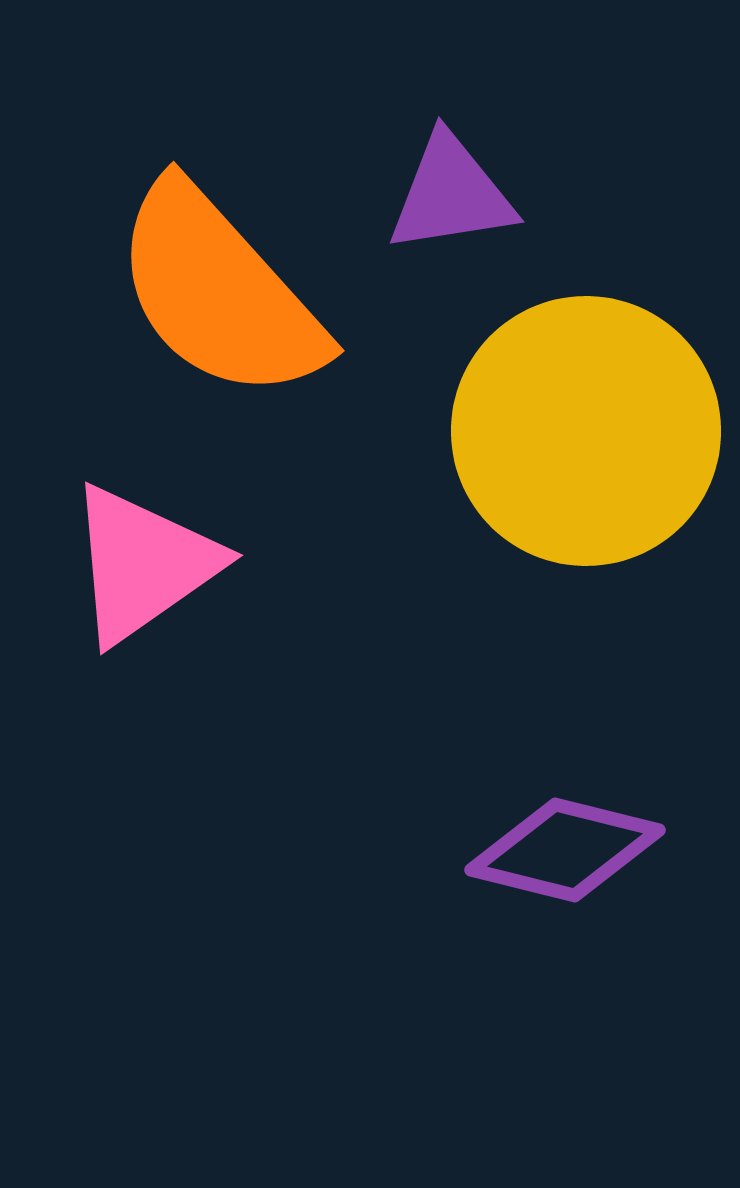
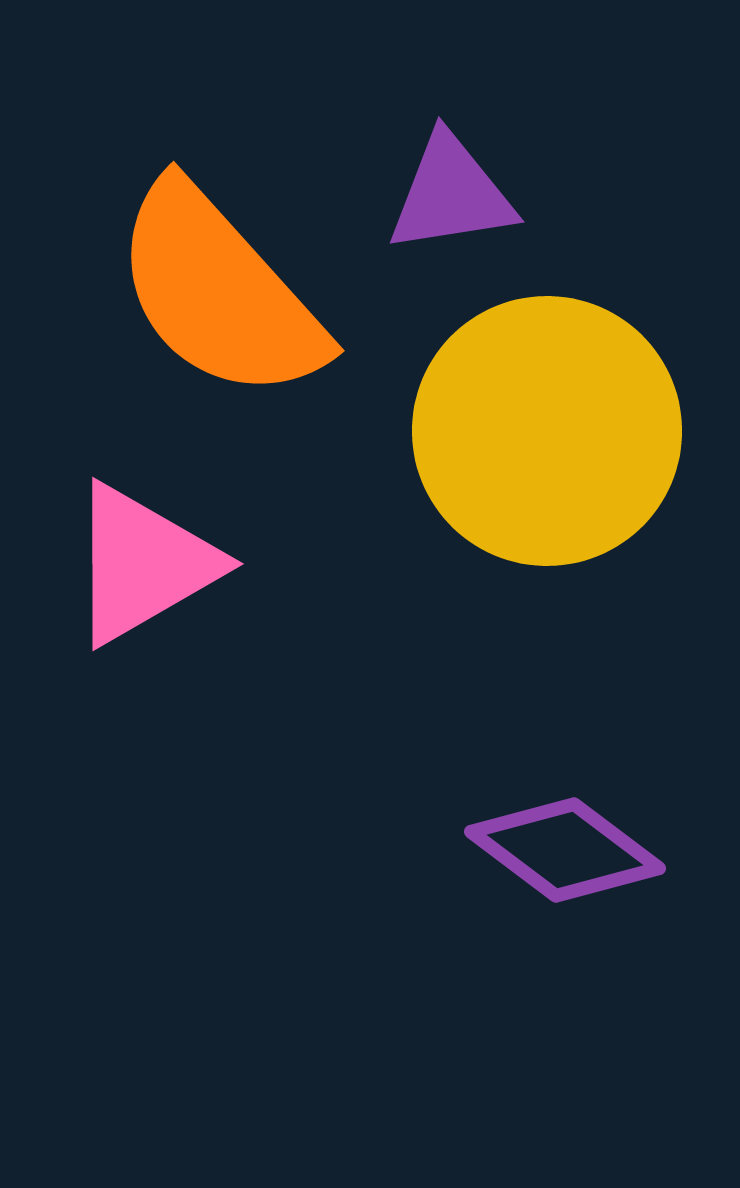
yellow circle: moved 39 px left
pink triangle: rotated 5 degrees clockwise
purple diamond: rotated 23 degrees clockwise
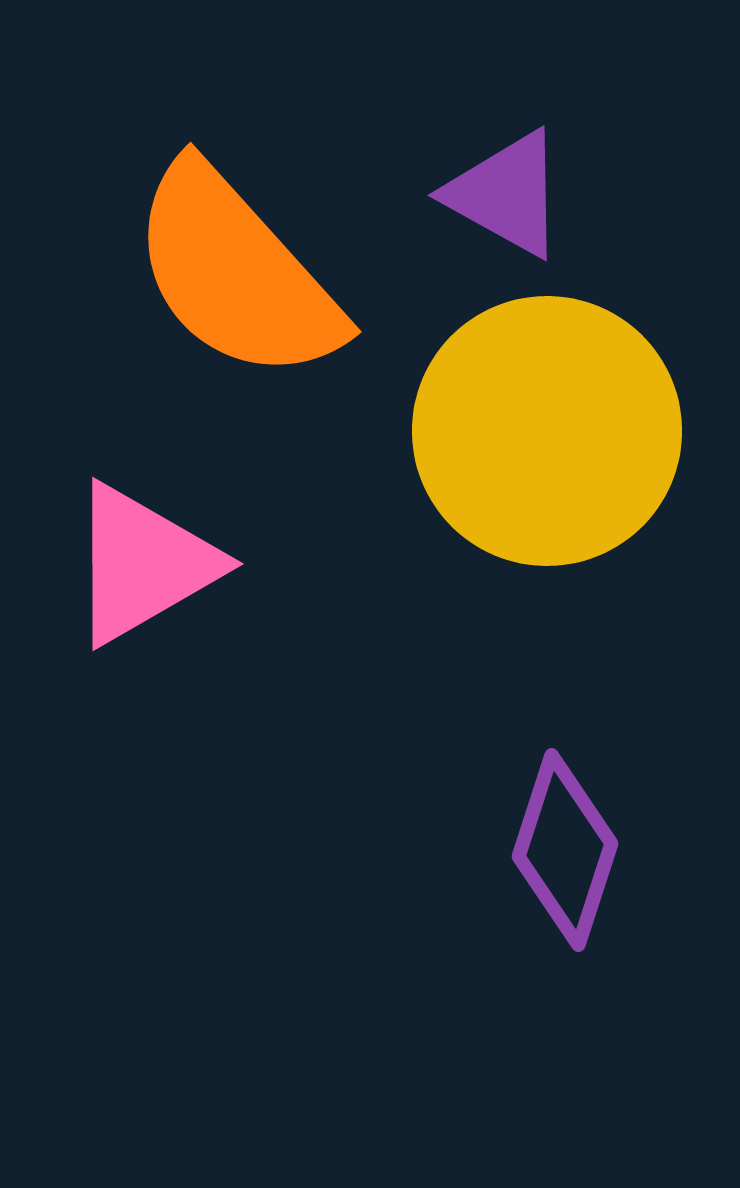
purple triangle: moved 55 px right; rotated 38 degrees clockwise
orange semicircle: moved 17 px right, 19 px up
purple diamond: rotated 71 degrees clockwise
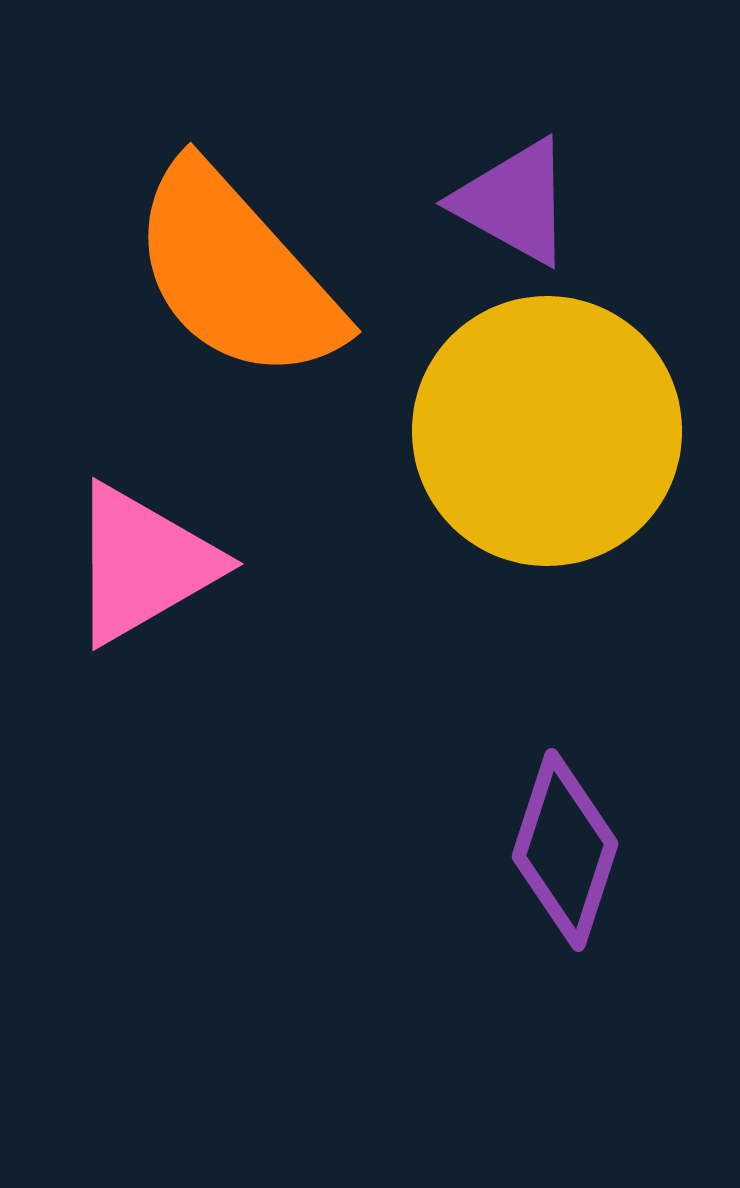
purple triangle: moved 8 px right, 8 px down
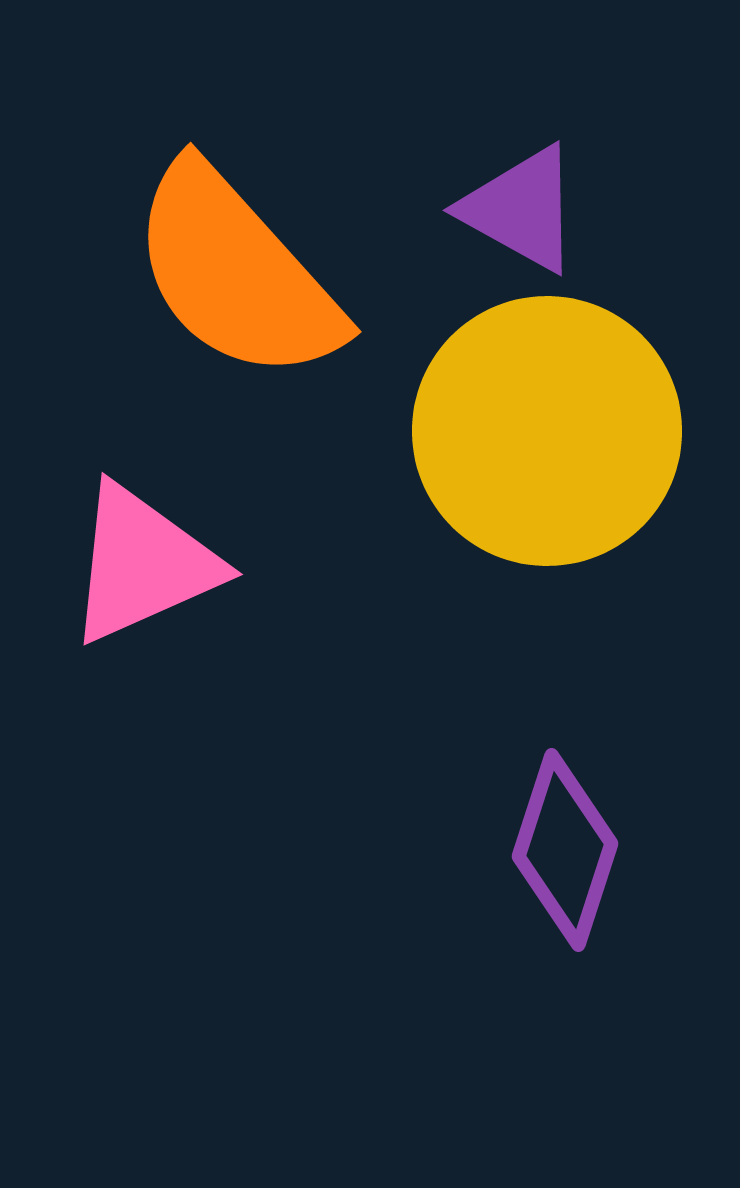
purple triangle: moved 7 px right, 7 px down
pink triangle: rotated 6 degrees clockwise
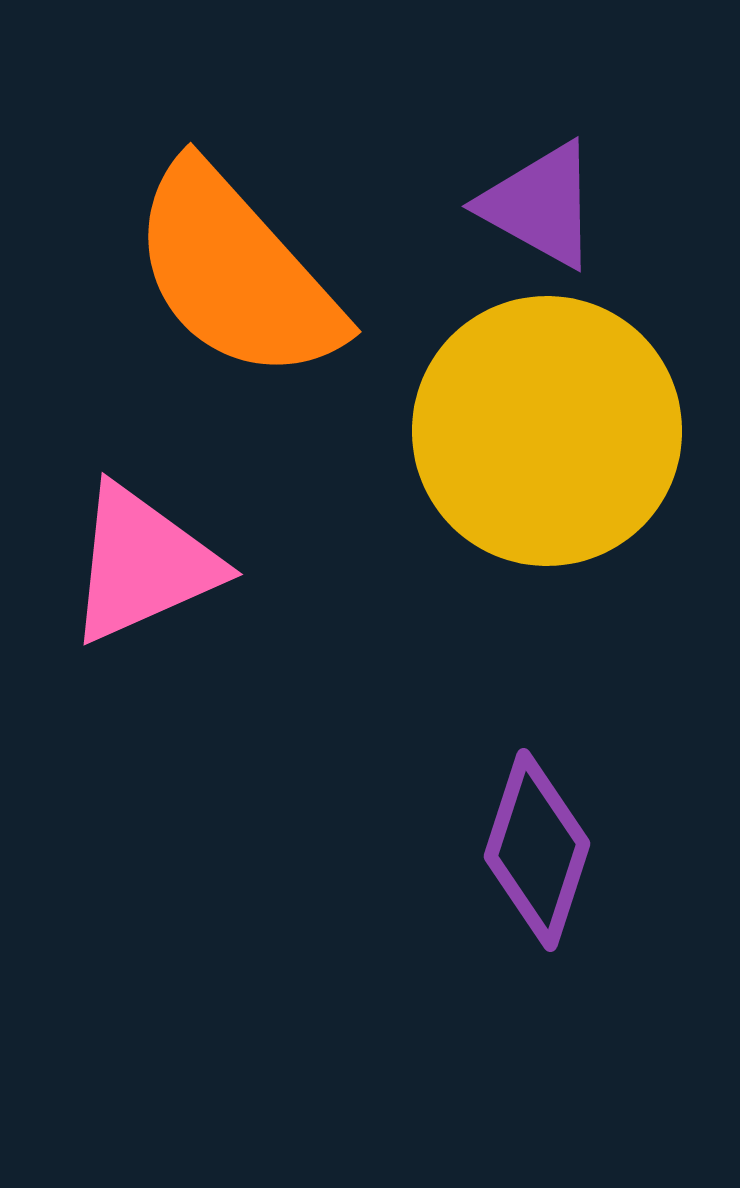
purple triangle: moved 19 px right, 4 px up
purple diamond: moved 28 px left
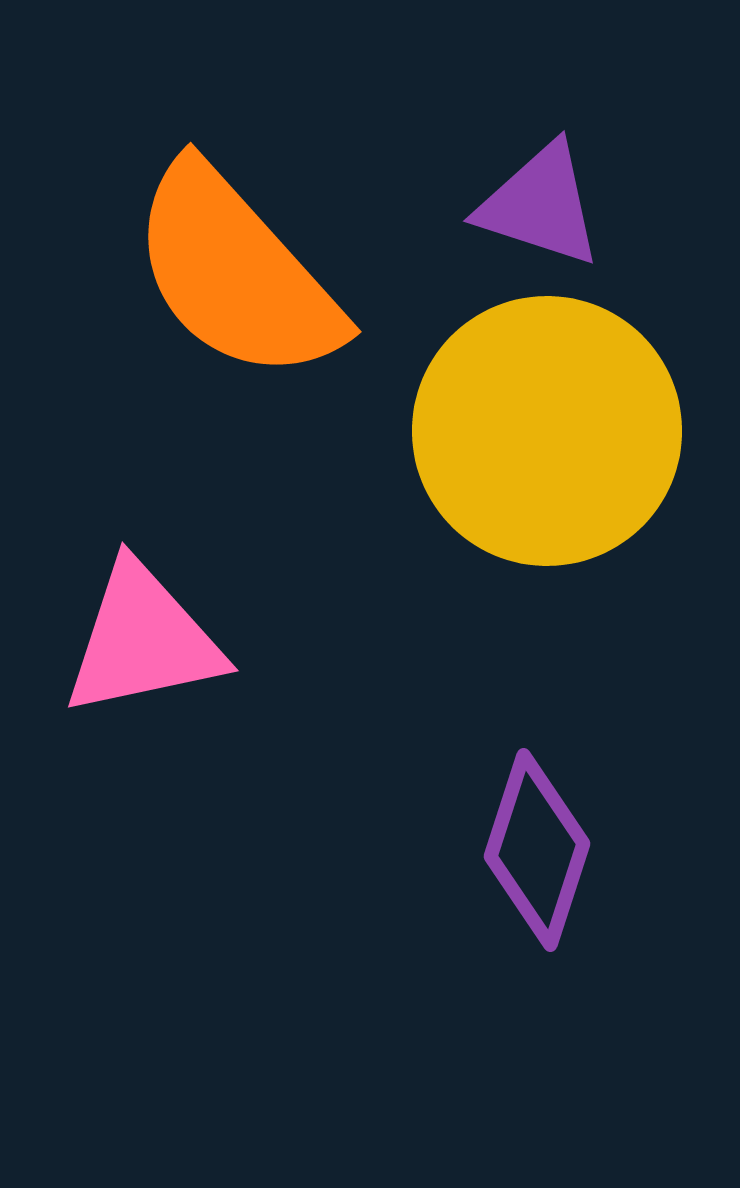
purple triangle: rotated 11 degrees counterclockwise
pink triangle: moved 76 px down; rotated 12 degrees clockwise
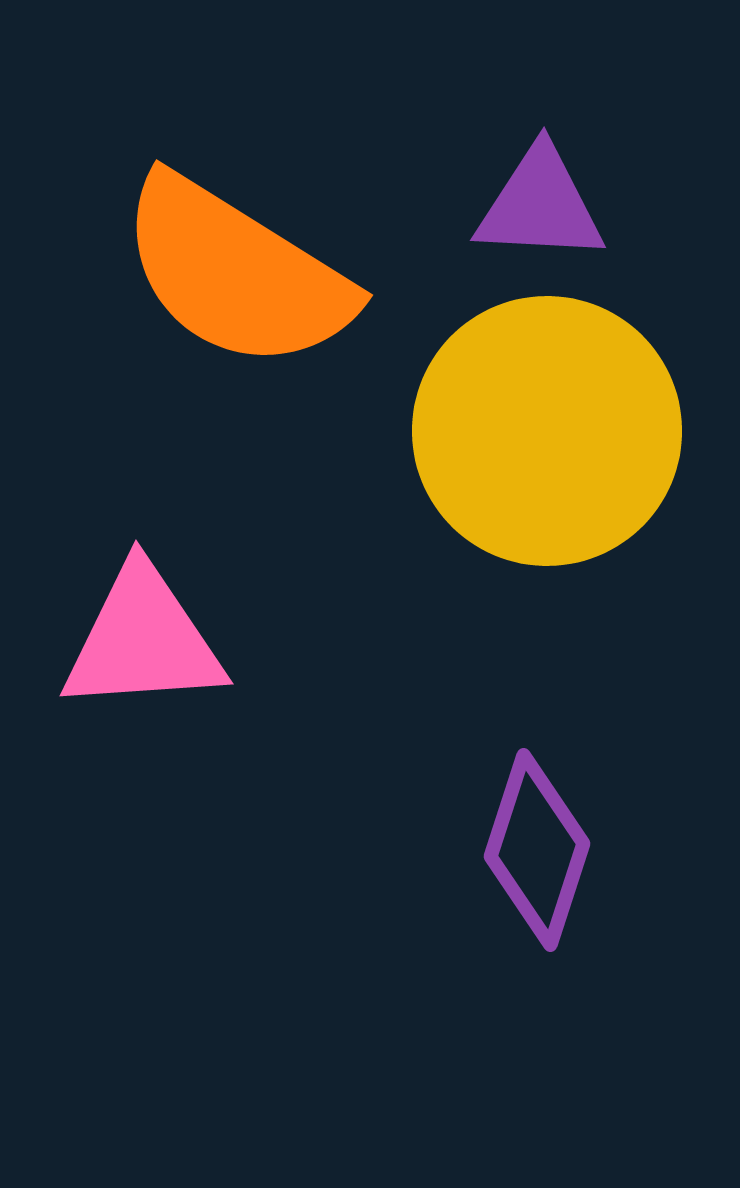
purple triangle: rotated 15 degrees counterclockwise
orange semicircle: rotated 16 degrees counterclockwise
pink triangle: rotated 8 degrees clockwise
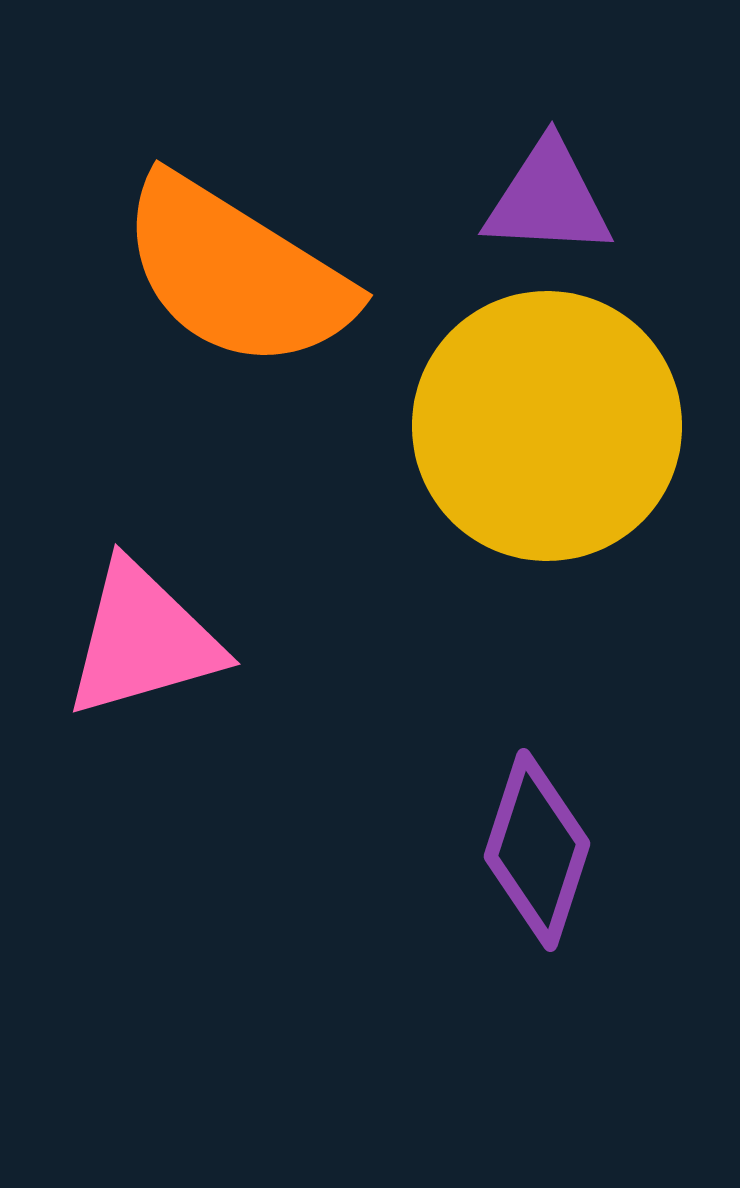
purple triangle: moved 8 px right, 6 px up
yellow circle: moved 5 px up
pink triangle: rotated 12 degrees counterclockwise
